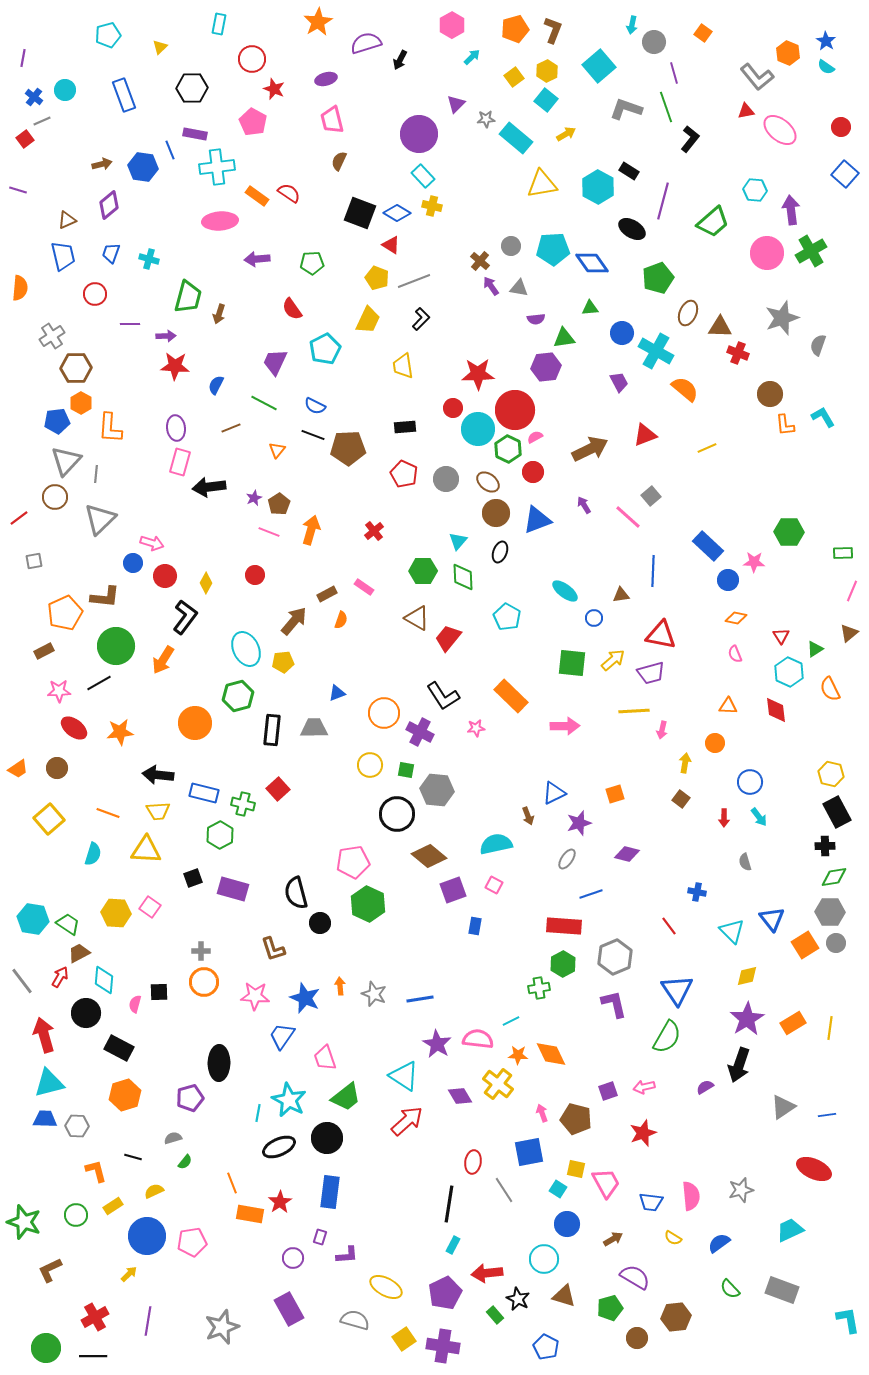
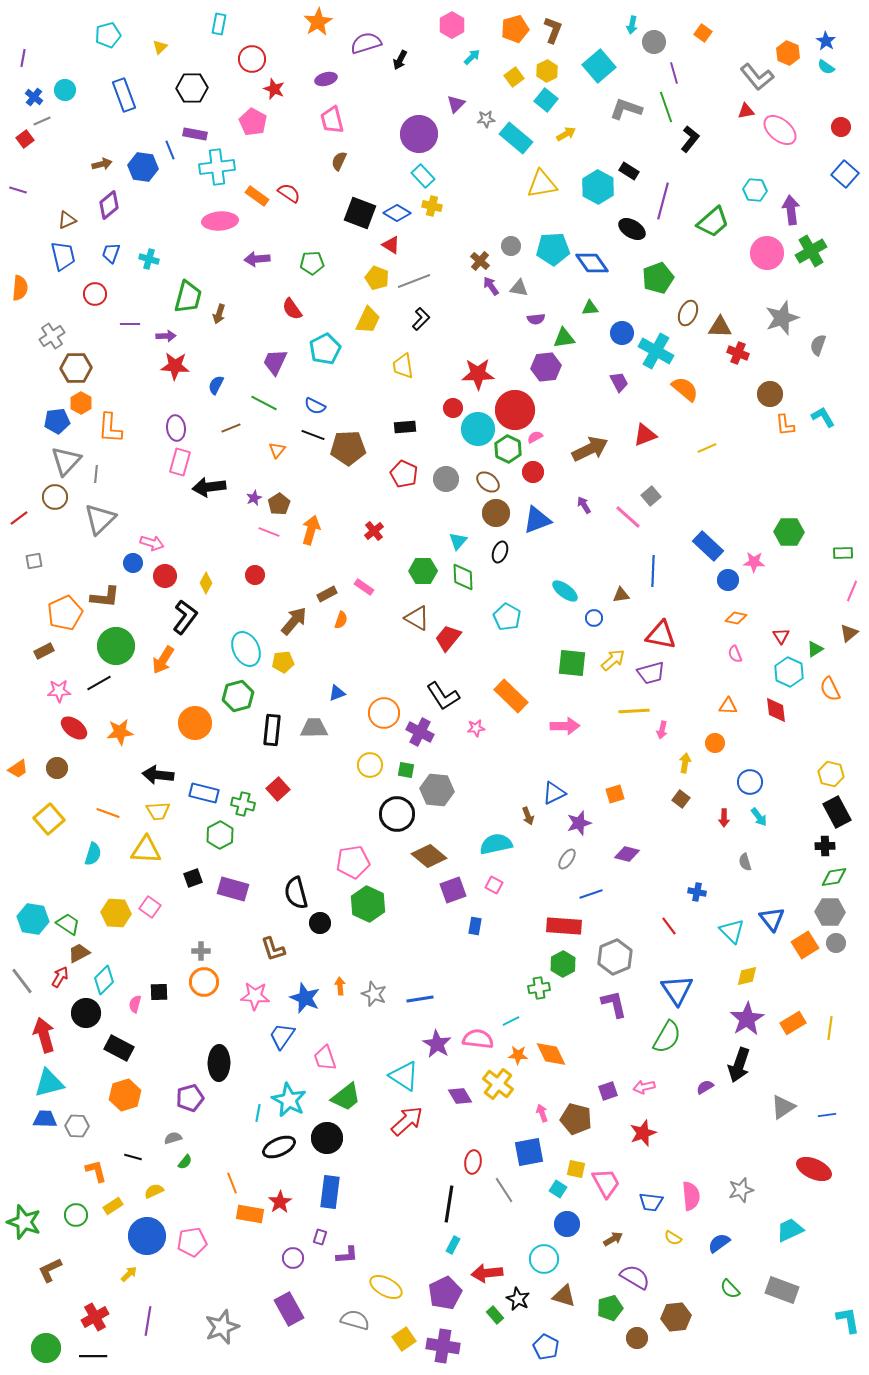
cyan diamond at (104, 980): rotated 40 degrees clockwise
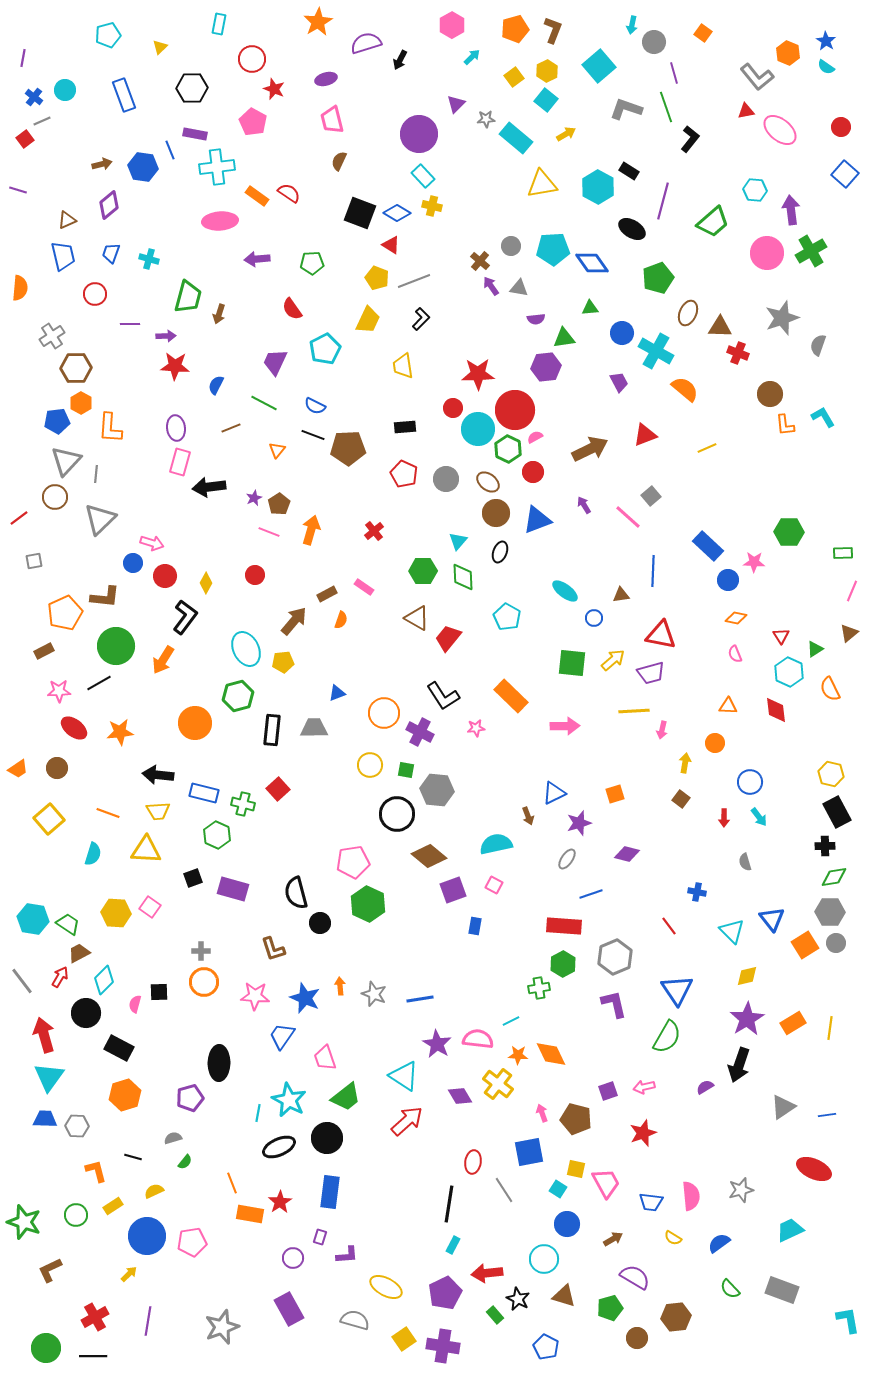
green hexagon at (220, 835): moved 3 px left; rotated 8 degrees counterclockwise
cyan triangle at (49, 1083): moved 6 px up; rotated 40 degrees counterclockwise
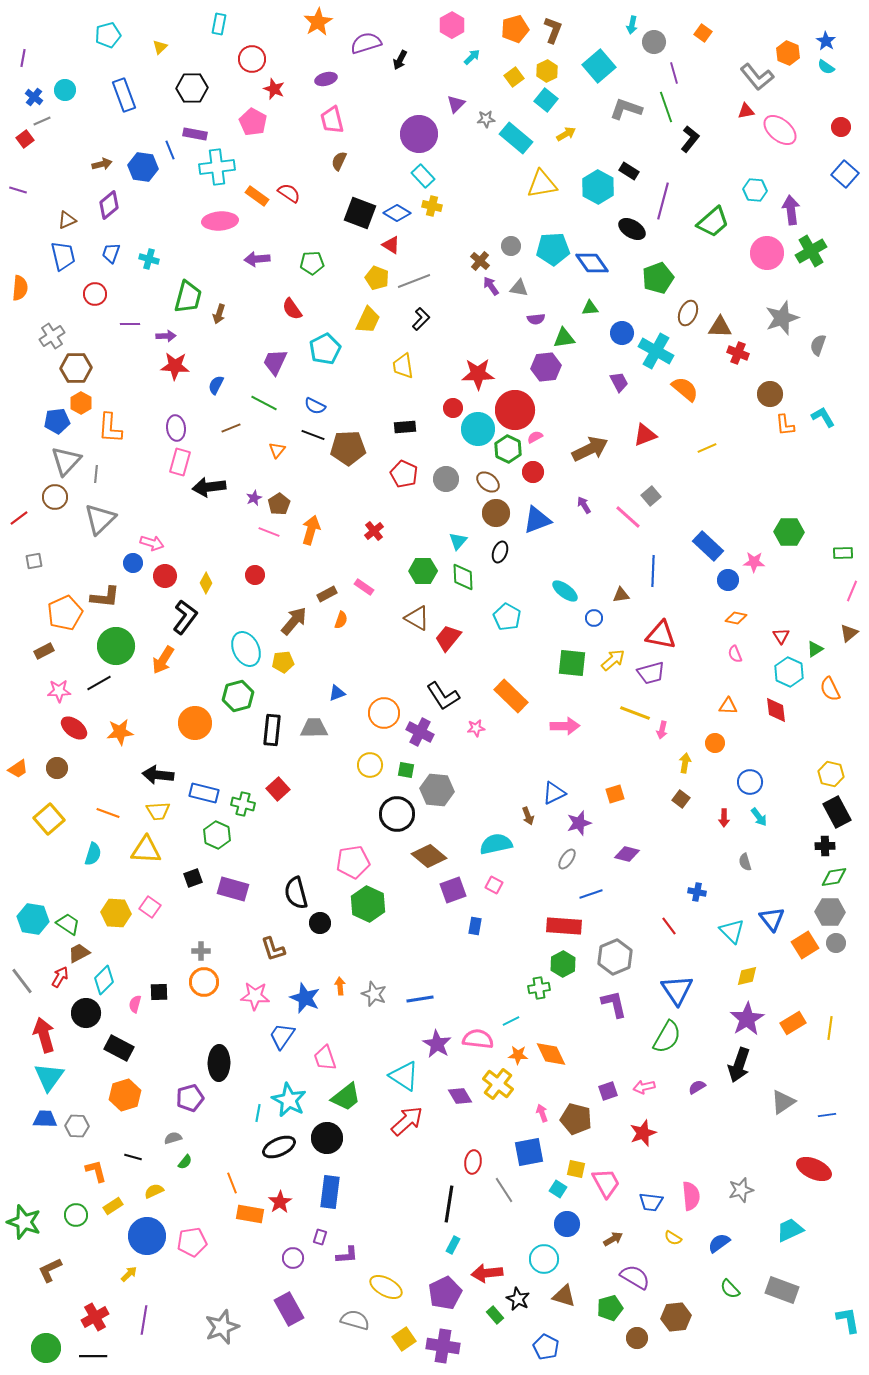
yellow line at (634, 711): moved 1 px right, 2 px down; rotated 24 degrees clockwise
purple semicircle at (705, 1087): moved 8 px left
gray triangle at (783, 1107): moved 5 px up
purple line at (148, 1321): moved 4 px left, 1 px up
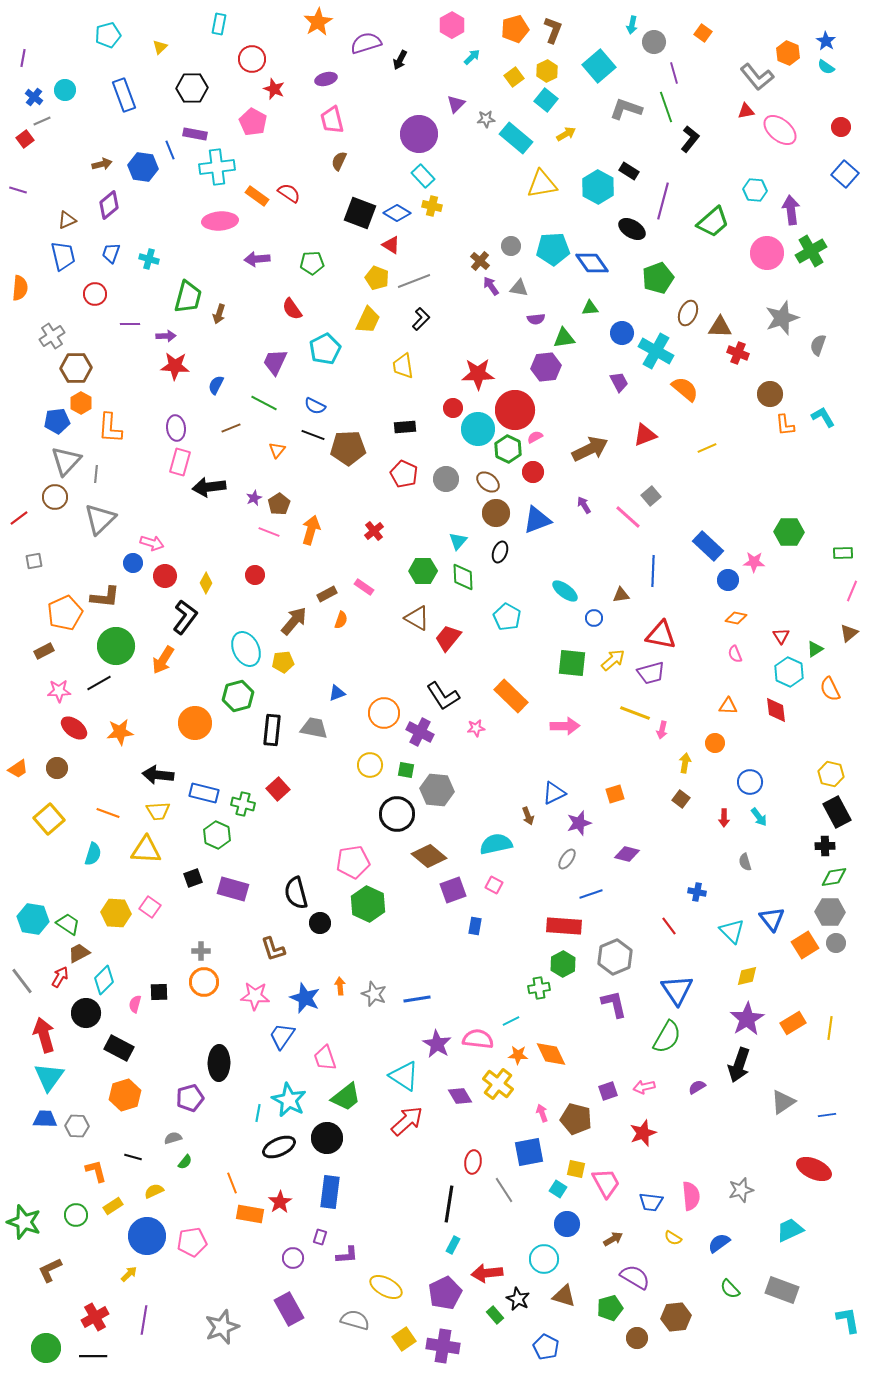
gray trapezoid at (314, 728): rotated 12 degrees clockwise
blue line at (420, 999): moved 3 px left
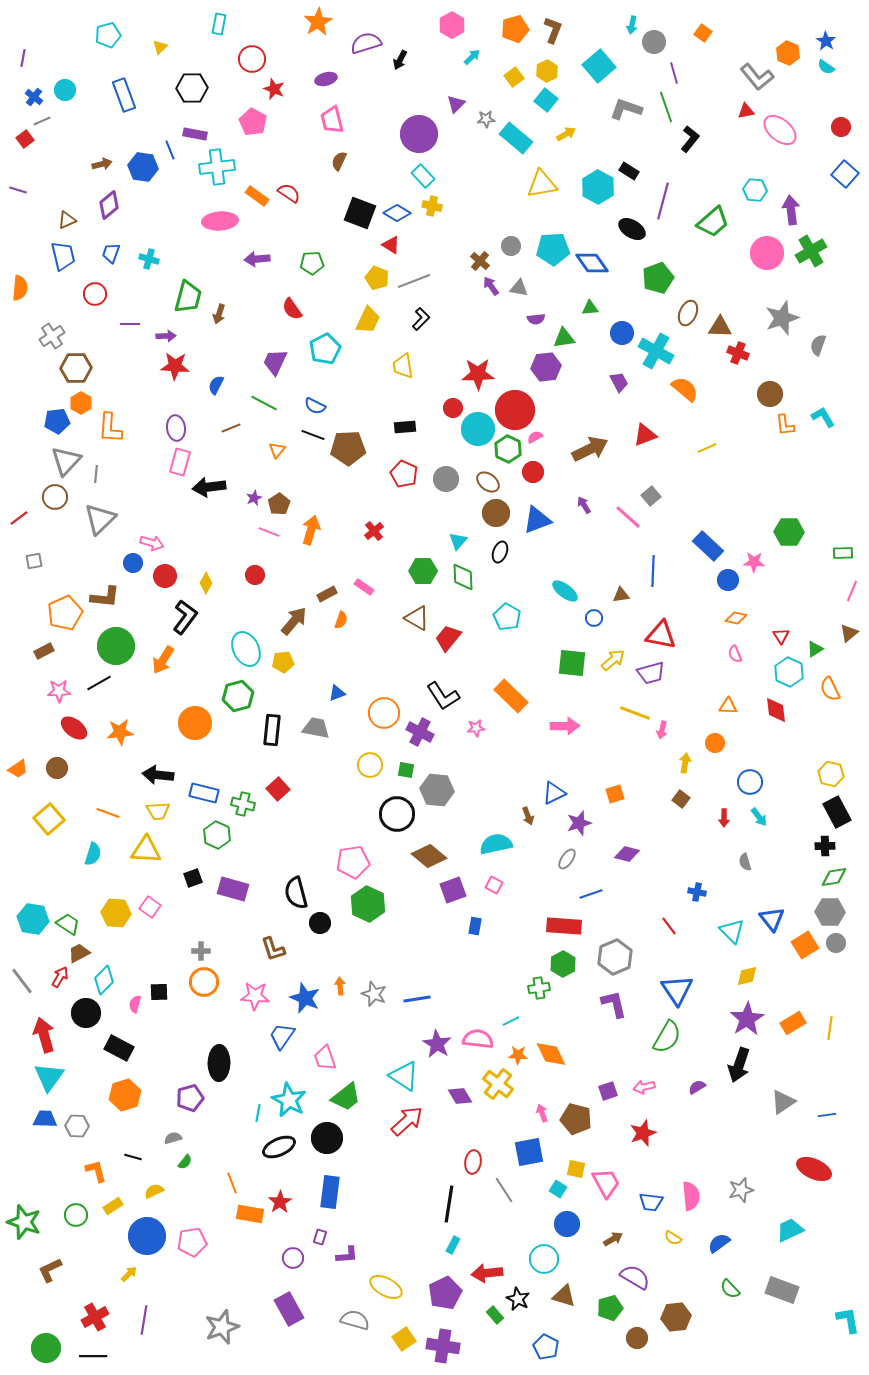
gray trapezoid at (314, 728): moved 2 px right
